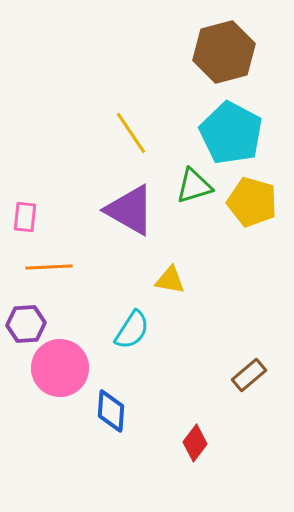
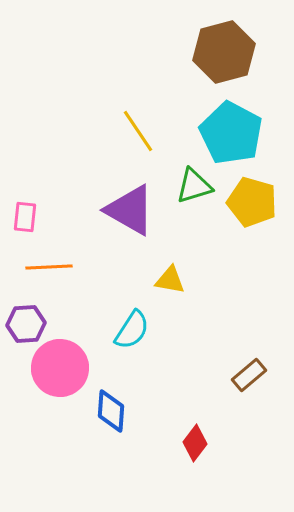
yellow line: moved 7 px right, 2 px up
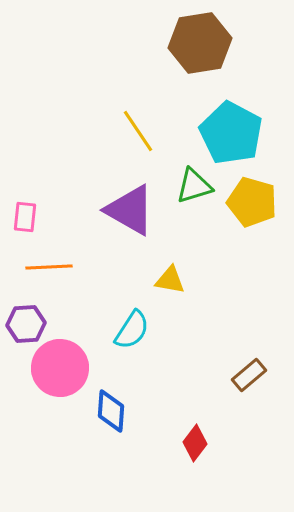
brown hexagon: moved 24 px left, 9 px up; rotated 6 degrees clockwise
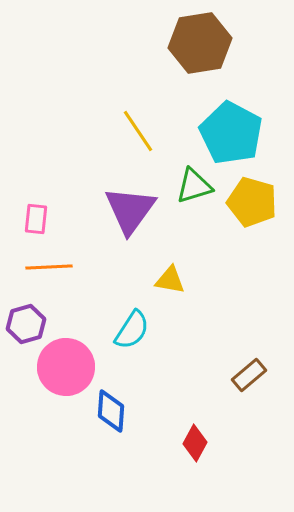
purple triangle: rotated 36 degrees clockwise
pink rectangle: moved 11 px right, 2 px down
purple hexagon: rotated 12 degrees counterclockwise
pink circle: moved 6 px right, 1 px up
red diamond: rotated 9 degrees counterclockwise
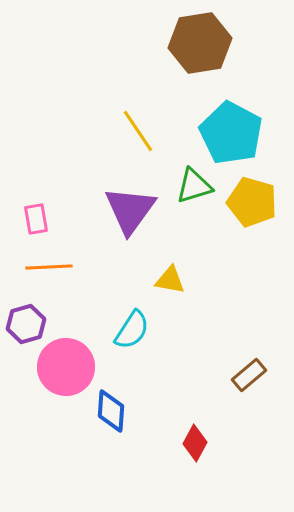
pink rectangle: rotated 16 degrees counterclockwise
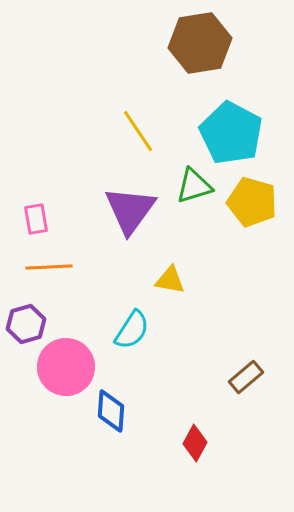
brown rectangle: moved 3 px left, 2 px down
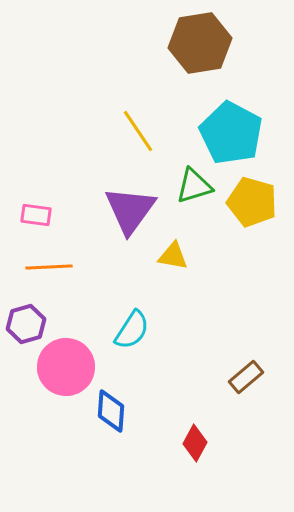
pink rectangle: moved 4 px up; rotated 72 degrees counterclockwise
yellow triangle: moved 3 px right, 24 px up
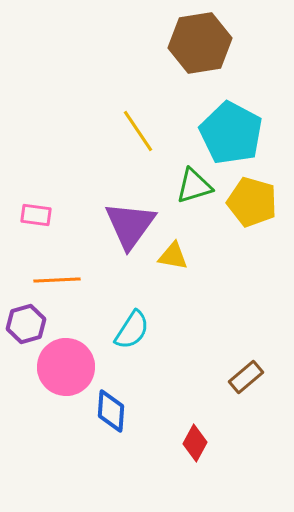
purple triangle: moved 15 px down
orange line: moved 8 px right, 13 px down
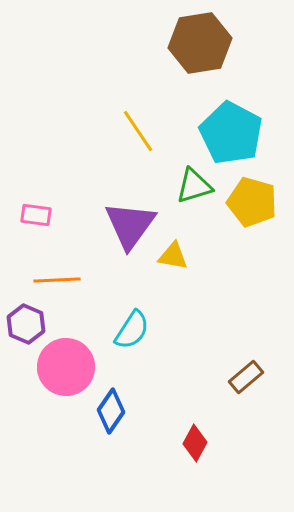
purple hexagon: rotated 21 degrees counterclockwise
blue diamond: rotated 30 degrees clockwise
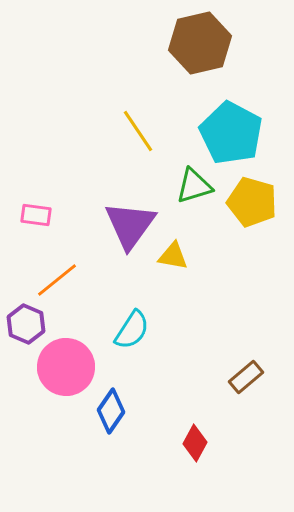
brown hexagon: rotated 4 degrees counterclockwise
orange line: rotated 36 degrees counterclockwise
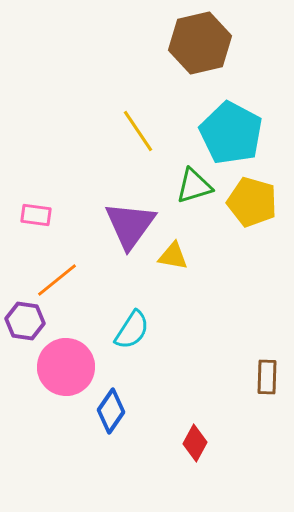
purple hexagon: moved 1 px left, 3 px up; rotated 15 degrees counterclockwise
brown rectangle: moved 21 px right; rotated 48 degrees counterclockwise
